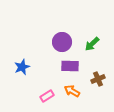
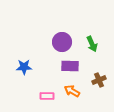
green arrow: rotated 70 degrees counterclockwise
blue star: moved 2 px right; rotated 21 degrees clockwise
brown cross: moved 1 px right, 1 px down
pink rectangle: rotated 32 degrees clockwise
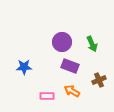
purple rectangle: rotated 18 degrees clockwise
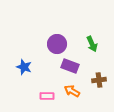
purple circle: moved 5 px left, 2 px down
blue star: rotated 21 degrees clockwise
brown cross: rotated 16 degrees clockwise
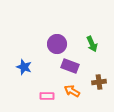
brown cross: moved 2 px down
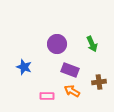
purple rectangle: moved 4 px down
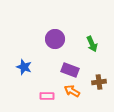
purple circle: moved 2 px left, 5 px up
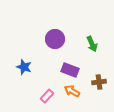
pink rectangle: rotated 48 degrees counterclockwise
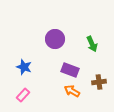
pink rectangle: moved 24 px left, 1 px up
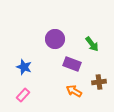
green arrow: rotated 14 degrees counterclockwise
purple rectangle: moved 2 px right, 6 px up
orange arrow: moved 2 px right
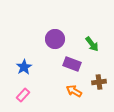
blue star: rotated 21 degrees clockwise
